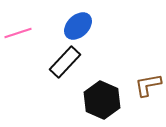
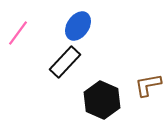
blue ellipse: rotated 12 degrees counterclockwise
pink line: rotated 36 degrees counterclockwise
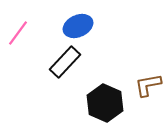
blue ellipse: rotated 32 degrees clockwise
black hexagon: moved 3 px right, 3 px down
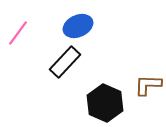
brown L-shape: rotated 12 degrees clockwise
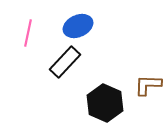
pink line: moved 10 px right; rotated 24 degrees counterclockwise
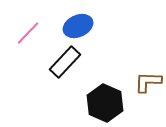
pink line: rotated 32 degrees clockwise
brown L-shape: moved 3 px up
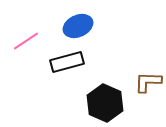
pink line: moved 2 px left, 8 px down; rotated 12 degrees clockwise
black rectangle: moved 2 px right; rotated 32 degrees clockwise
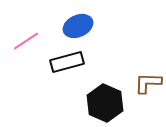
brown L-shape: moved 1 px down
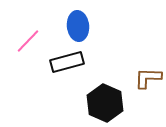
blue ellipse: rotated 72 degrees counterclockwise
pink line: moved 2 px right; rotated 12 degrees counterclockwise
brown L-shape: moved 5 px up
